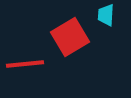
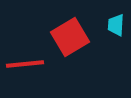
cyan trapezoid: moved 10 px right, 10 px down
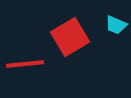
cyan trapezoid: rotated 70 degrees counterclockwise
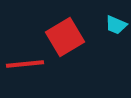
red square: moved 5 px left
